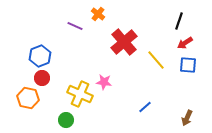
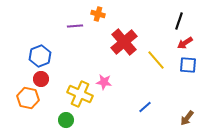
orange cross: rotated 24 degrees counterclockwise
purple line: rotated 28 degrees counterclockwise
red circle: moved 1 px left, 1 px down
brown arrow: rotated 14 degrees clockwise
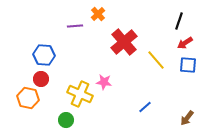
orange cross: rotated 32 degrees clockwise
blue hexagon: moved 4 px right, 1 px up; rotated 25 degrees clockwise
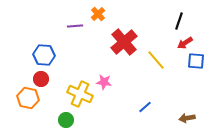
blue square: moved 8 px right, 4 px up
brown arrow: rotated 42 degrees clockwise
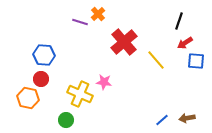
purple line: moved 5 px right, 4 px up; rotated 21 degrees clockwise
blue line: moved 17 px right, 13 px down
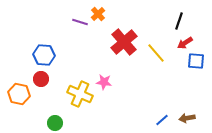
yellow line: moved 7 px up
orange hexagon: moved 9 px left, 4 px up
green circle: moved 11 px left, 3 px down
